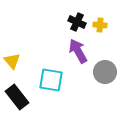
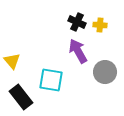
black rectangle: moved 4 px right
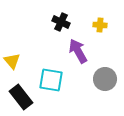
black cross: moved 16 px left
gray circle: moved 7 px down
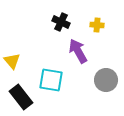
yellow cross: moved 3 px left
gray circle: moved 1 px right, 1 px down
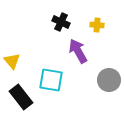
gray circle: moved 3 px right
